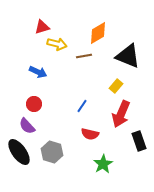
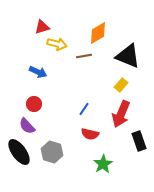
yellow rectangle: moved 5 px right, 1 px up
blue line: moved 2 px right, 3 px down
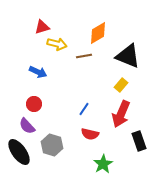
gray hexagon: moved 7 px up
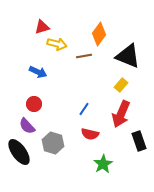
orange diamond: moved 1 px right, 1 px down; rotated 25 degrees counterclockwise
gray hexagon: moved 1 px right, 2 px up
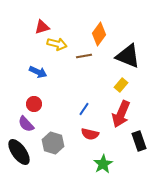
purple semicircle: moved 1 px left, 2 px up
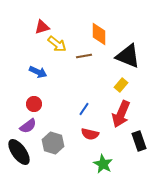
orange diamond: rotated 35 degrees counterclockwise
yellow arrow: rotated 24 degrees clockwise
purple semicircle: moved 2 px right, 2 px down; rotated 84 degrees counterclockwise
green star: rotated 12 degrees counterclockwise
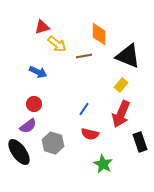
black rectangle: moved 1 px right, 1 px down
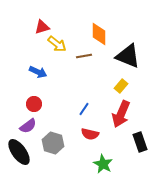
yellow rectangle: moved 1 px down
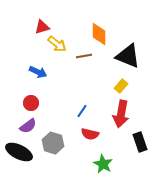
red circle: moved 3 px left, 1 px up
blue line: moved 2 px left, 2 px down
red arrow: rotated 12 degrees counterclockwise
black ellipse: rotated 28 degrees counterclockwise
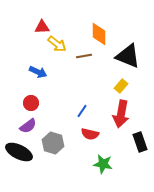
red triangle: rotated 14 degrees clockwise
green star: rotated 18 degrees counterclockwise
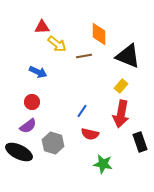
red circle: moved 1 px right, 1 px up
